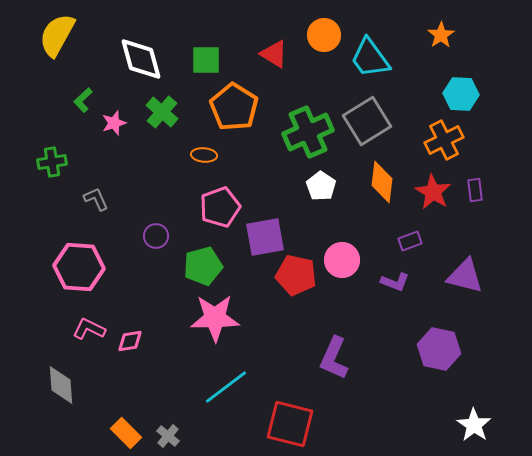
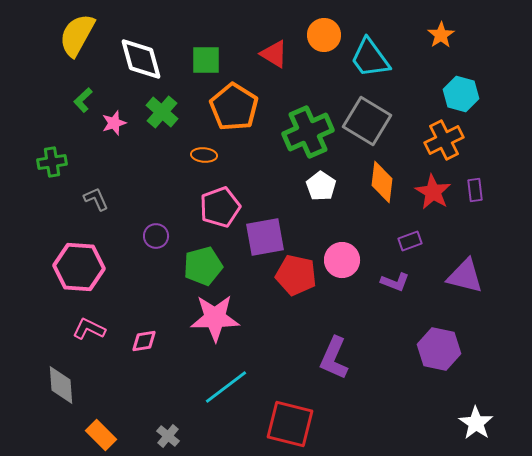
yellow semicircle at (57, 35): moved 20 px right
cyan hexagon at (461, 94): rotated 12 degrees clockwise
gray square at (367, 121): rotated 27 degrees counterclockwise
pink diamond at (130, 341): moved 14 px right
white star at (474, 425): moved 2 px right, 2 px up
orange rectangle at (126, 433): moved 25 px left, 2 px down
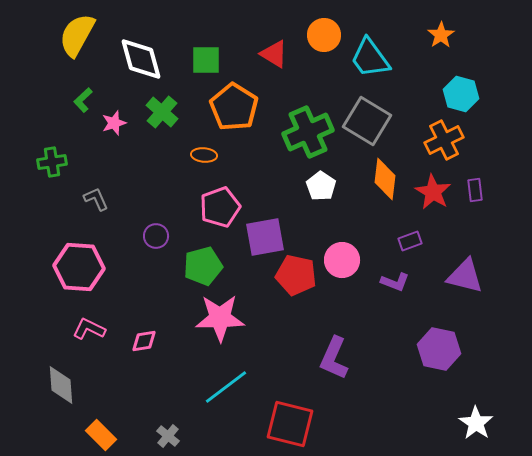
orange diamond at (382, 182): moved 3 px right, 3 px up
pink star at (215, 318): moved 5 px right
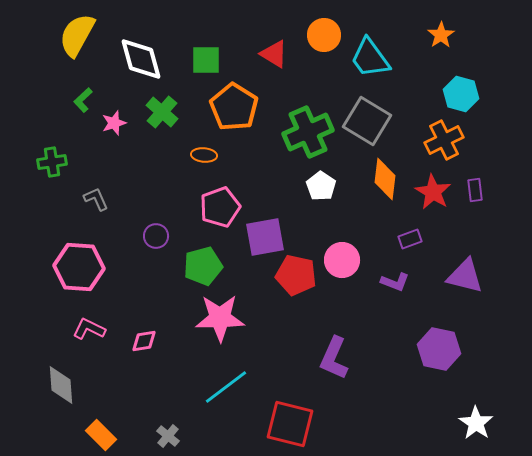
purple rectangle at (410, 241): moved 2 px up
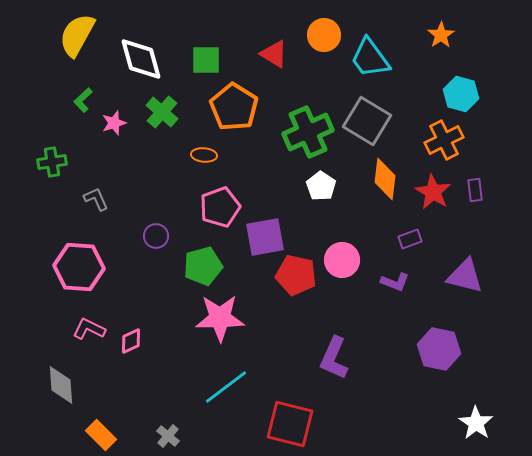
pink diamond at (144, 341): moved 13 px left; rotated 16 degrees counterclockwise
